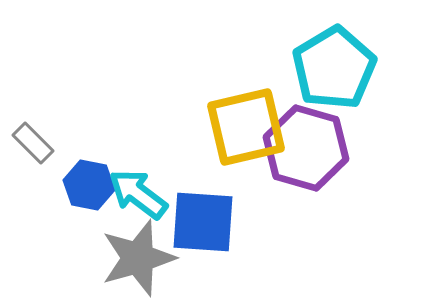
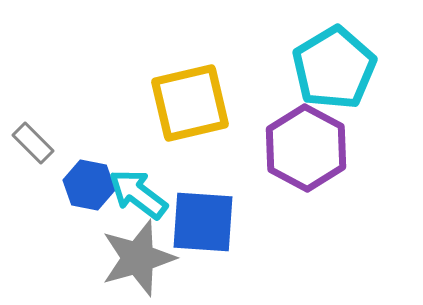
yellow square: moved 56 px left, 24 px up
purple hexagon: rotated 12 degrees clockwise
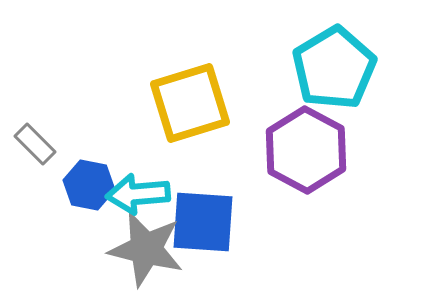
yellow square: rotated 4 degrees counterclockwise
gray rectangle: moved 2 px right, 1 px down
purple hexagon: moved 2 px down
cyan arrow: rotated 42 degrees counterclockwise
gray star: moved 8 px right, 9 px up; rotated 30 degrees clockwise
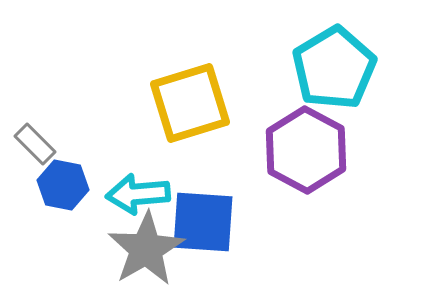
blue hexagon: moved 26 px left
gray star: rotated 28 degrees clockwise
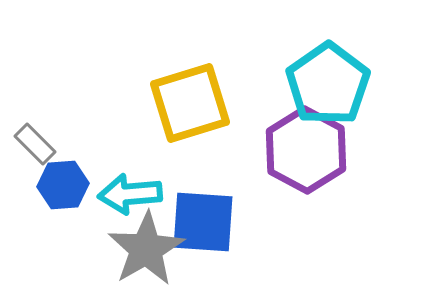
cyan pentagon: moved 6 px left, 16 px down; rotated 4 degrees counterclockwise
blue hexagon: rotated 15 degrees counterclockwise
cyan arrow: moved 8 px left
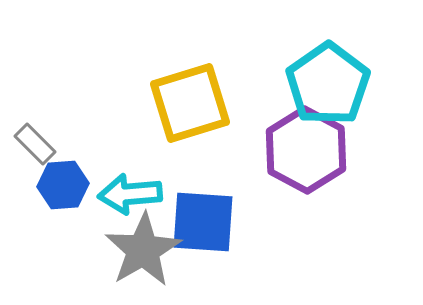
gray star: moved 3 px left, 1 px down
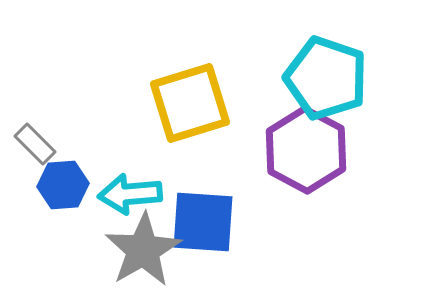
cyan pentagon: moved 2 px left, 6 px up; rotated 18 degrees counterclockwise
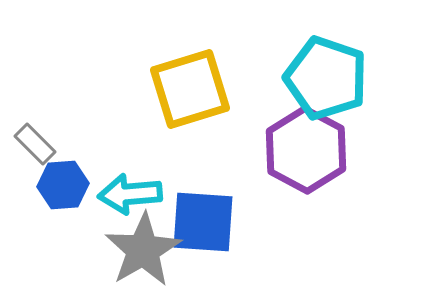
yellow square: moved 14 px up
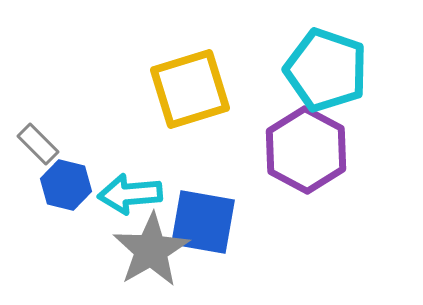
cyan pentagon: moved 8 px up
gray rectangle: moved 3 px right
blue hexagon: moved 3 px right; rotated 18 degrees clockwise
blue square: rotated 6 degrees clockwise
gray star: moved 8 px right
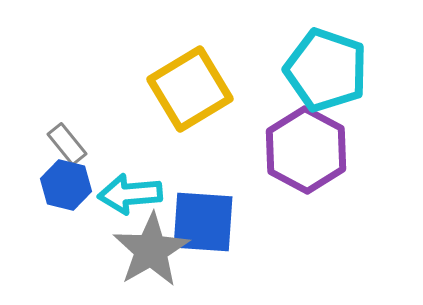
yellow square: rotated 14 degrees counterclockwise
gray rectangle: moved 29 px right; rotated 6 degrees clockwise
blue square: rotated 6 degrees counterclockwise
